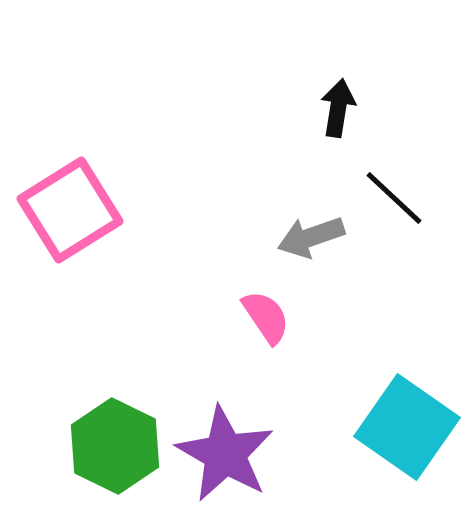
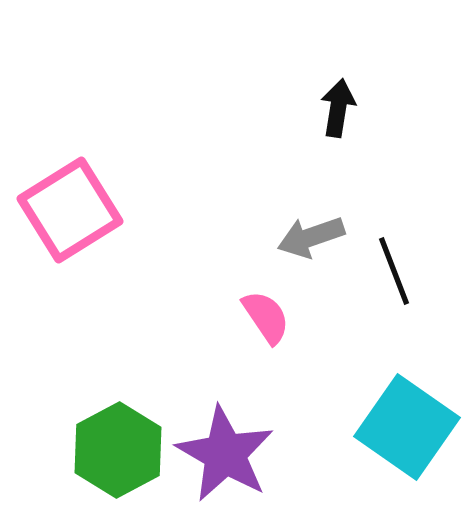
black line: moved 73 px down; rotated 26 degrees clockwise
green hexagon: moved 3 px right, 4 px down; rotated 6 degrees clockwise
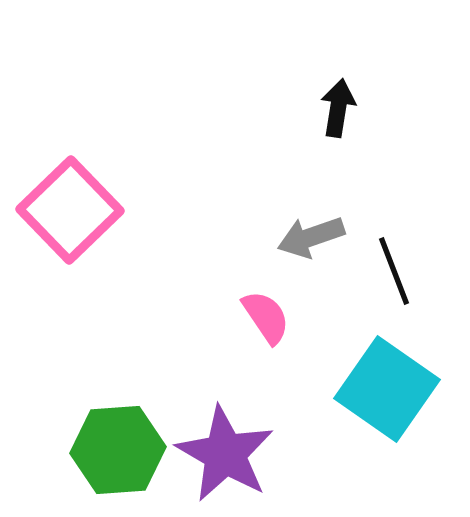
pink square: rotated 12 degrees counterclockwise
cyan square: moved 20 px left, 38 px up
green hexagon: rotated 24 degrees clockwise
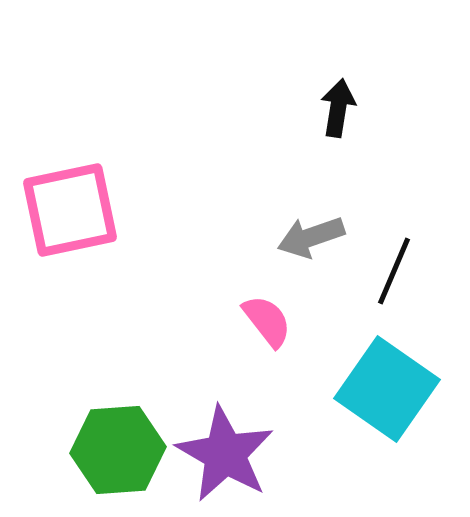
pink square: rotated 32 degrees clockwise
black line: rotated 44 degrees clockwise
pink semicircle: moved 1 px right, 4 px down; rotated 4 degrees counterclockwise
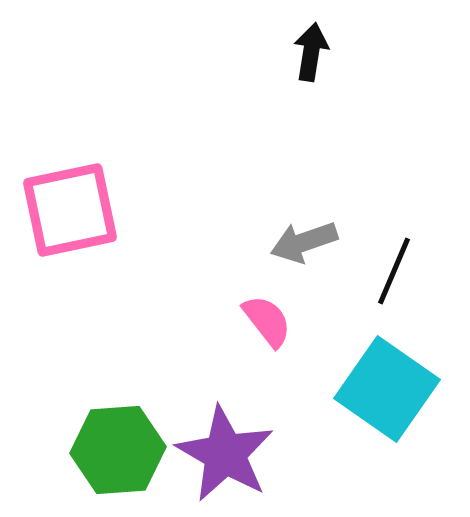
black arrow: moved 27 px left, 56 px up
gray arrow: moved 7 px left, 5 px down
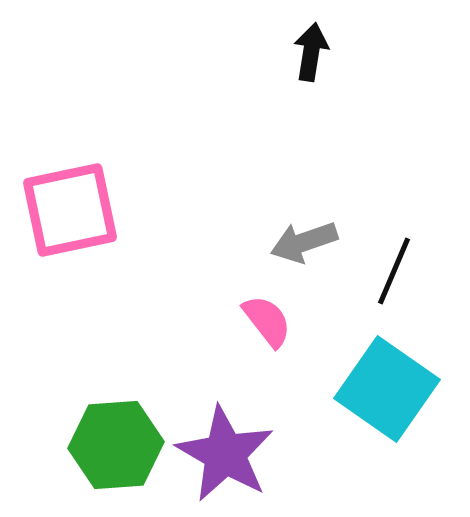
green hexagon: moved 2 px left, 5 px up
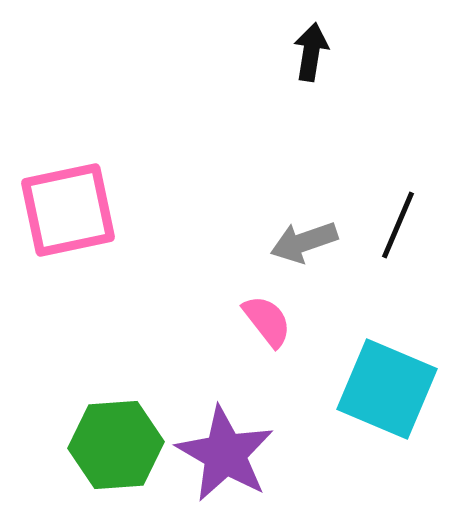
pink square: moved 2 px left
black line: moved 4 px right, 46 px up
cyan square: rotated 12 degrees counterclockwise
